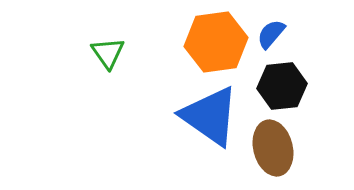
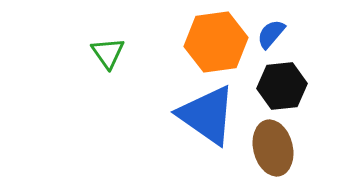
blue triangle: moved 3 px left, 1 px up
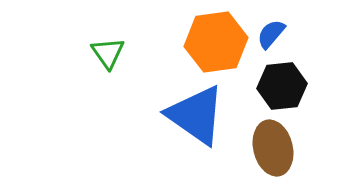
blue triangle: moved 11 px left
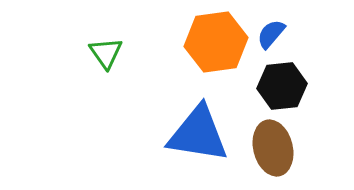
green triangle: moved 2 px left
blue triangle: moved 2 px right, 19 px down; rotated 26 degrees counterclockwise
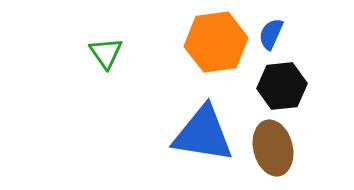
blue semicircle: rotated 16 degrees counterclockwise
blue triangle: moved 5 px right
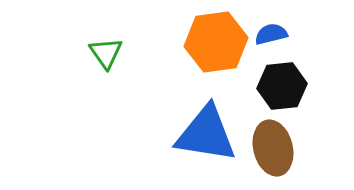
blue semicircle: rotated 52 degrees clockwise
blue triangle: moved 3 px right
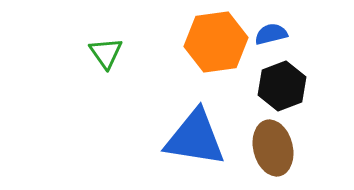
black hexagon: rotated 15 degrees counterclockwise
blue triangle: moved 11 px left, 4 px down
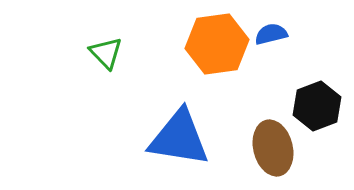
orange hexagon: moved 1 px right, 2 px down
green triangle: rotated 9 degrees counterclockwise
black hexagon: moved 35 px right, 20 px down
blue triangle: moved 16 px left
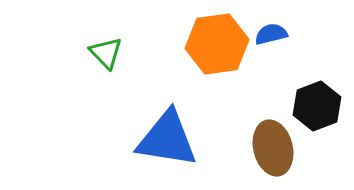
blue triangle: moved 12 px left, 1 px down
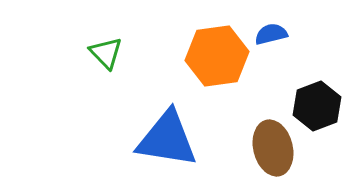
orange hexagon: moved 12 px down
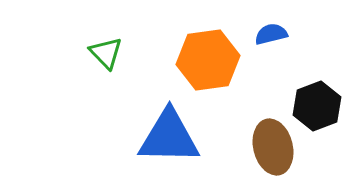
orange hexagon: moved 9 px left, 4 px down
blue triangle: moved 2 px right, 2 px up; rotated 8 degrees counterclockwise
brown ellipse: moved 1 px up
